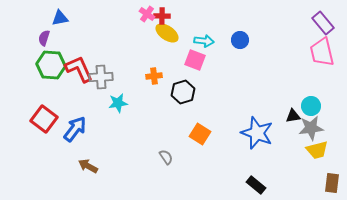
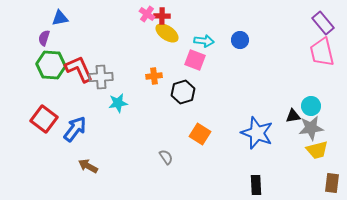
black rectangle: rotated 48 degrees clockwise
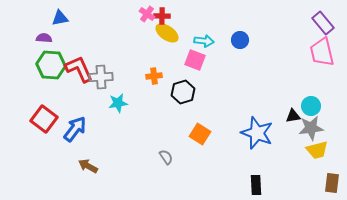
purple semicircle: rotated 77 degrees clockwise
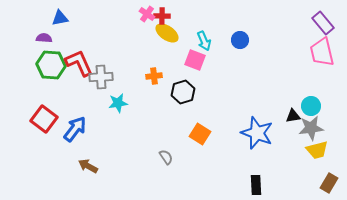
cyan arrow: rotated 60 degrees clockwise
red L-shape: moved 6 px up
brown rectangle: moved 3 px left; rotated 24 degrees clockwise
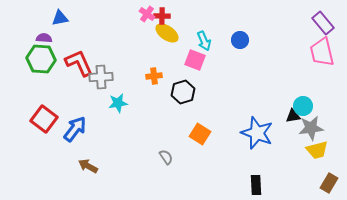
green hexagon: moved 10 px left, 6 px up
cyan circle: moved 8 px left
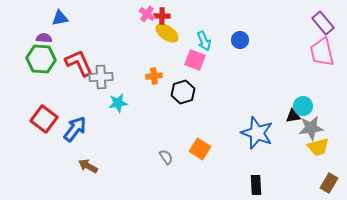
orange square: moved 15 px down
yellow trapezoid: moved 1 px right, 3 px up
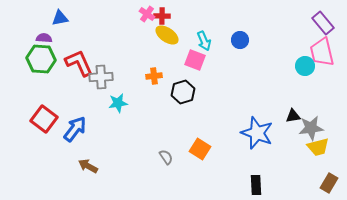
yellow ellipse: moved 2 px down
cyan circle: moved 2 px right, 40 px up
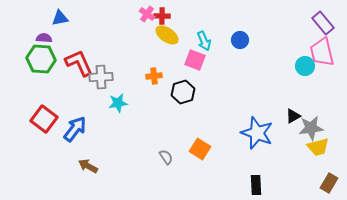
black triangle: rotated 21 degrees counterclockwise
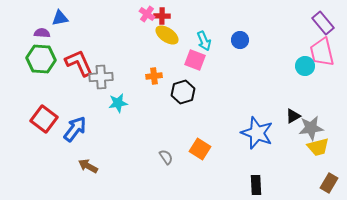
purple semicircle: moved 2 px left, 5 px up
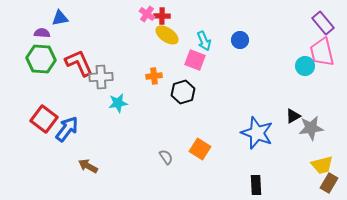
blue arrow: moved 8 px left
yellow trapezoid: moved 4 px right, 18 px down
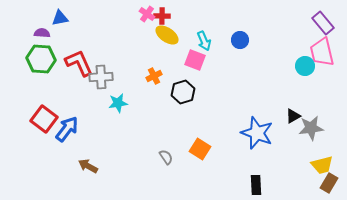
orange cross: rotated 21 degrees counterclockwise
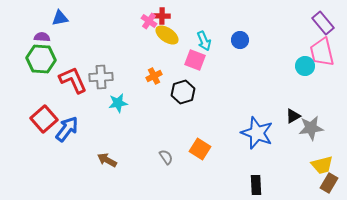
pink cross: moved 2 px right, 7 px down
purple semicircle: moved 4 px down
red L-shape: moved 6 px left, 17 px down
red square: rotated 12 degrees clockwise
brown arrow: moved 19 px right, 6 px up
